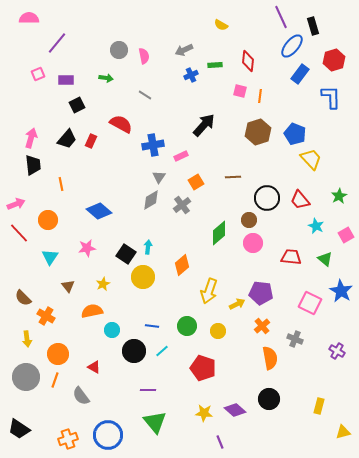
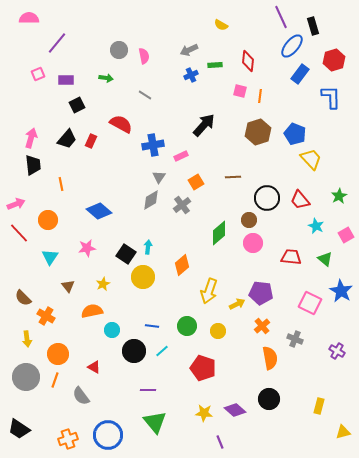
gray arrow at (184, 50): moved 5 px right
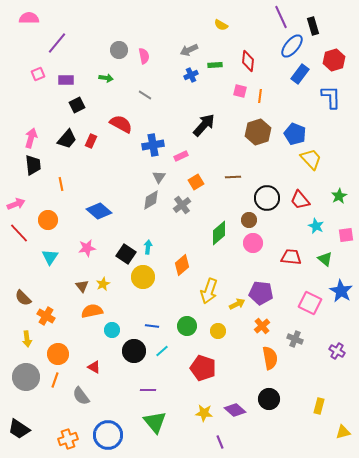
pink square at (346, 235): rotated 21 degrees clockwise
brown triangle at (68, 286): moved 14 px right
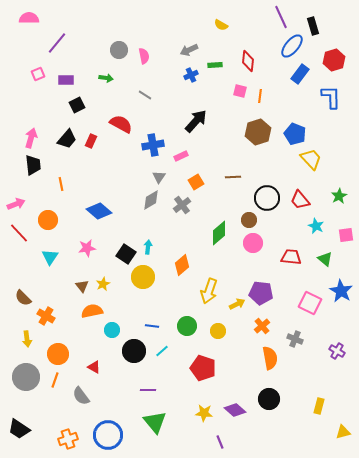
black arrow at (204, 125): moved 8 px left, 4 px up
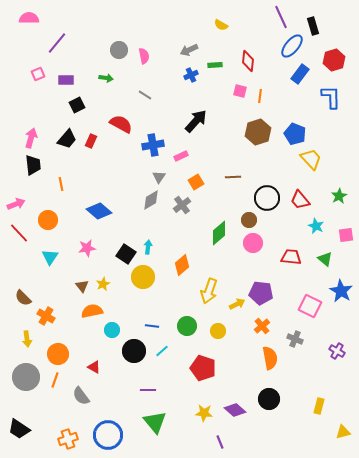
pink square at (310, 303): moved 3 px down
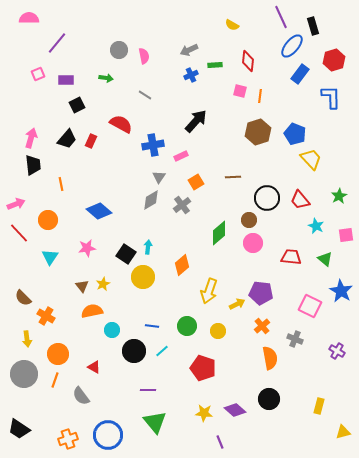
yellow semicircle at (221, 25): moved 11 px right
gray circle at (26, 377): moved 2 px left, 3 px up
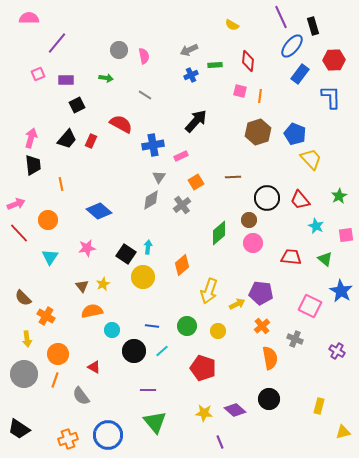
red hexagon at (334, 60): rotated 15 degrees clockwise
